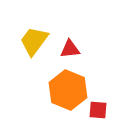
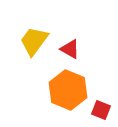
red triangle: rotated 35 degrees clockwise
red square: moved 3 px right; rotated 18 degrees clockwise
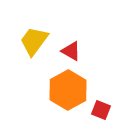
red triangle: moved 1 px right, 2 px down
orange hexagon: rotated 9 degrees clockwise
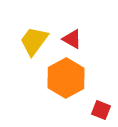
red triangle: moved 1 px right, 12 px up
orange hexagon: moved 2 px left, 12 px up
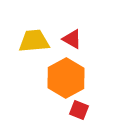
yellow trapezoid: rotated 48 degrees clockwise
red square: moved 22 px left
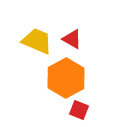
yellow trapezoid: moved 3 px right; rotated 28 degrees clockwise
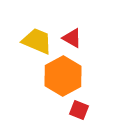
red triangle: moved 1 px up
orange hexagon: moved 3 px left, 2 px up
